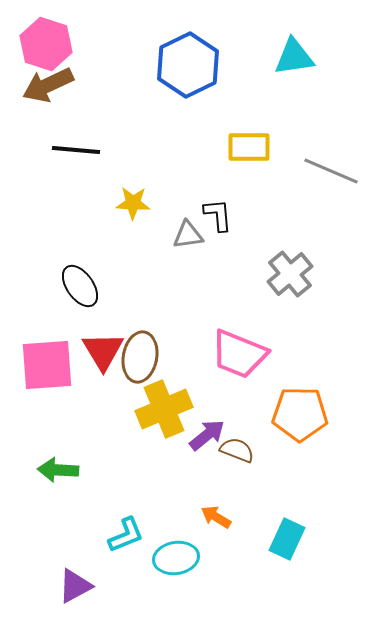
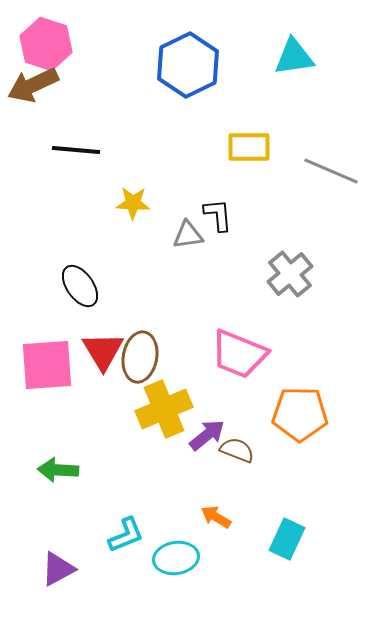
brown arrow: moved 15 px left
purple triangle: moved 17 px left, 17 px up
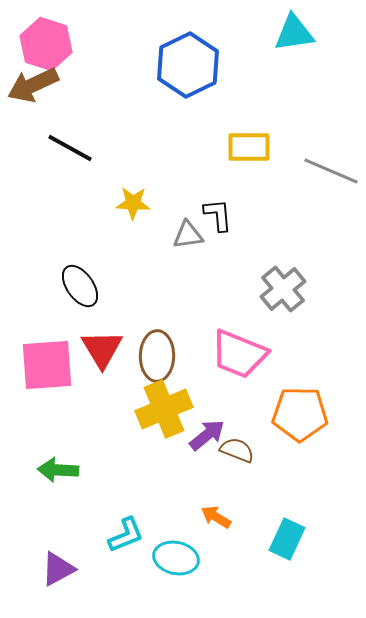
cyan triangle: moved 24 px up
black line: moved 6 px left, 2 px up; rotated 24 degrees clockwise
gray cross: moved 7 px left, 15 px down
red triangle: moved 1 px left, 2 px up
brown ellipse: moved 17 px right, 1 px up; rotated 9 degrees counterclockwise
cyan ellipse: rotated 21 degrees clockwise
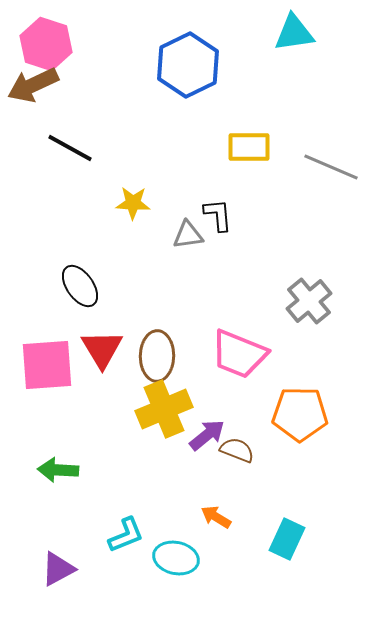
gray line: moved 4 px up
gray cross: moved 26 px right, 12 px down
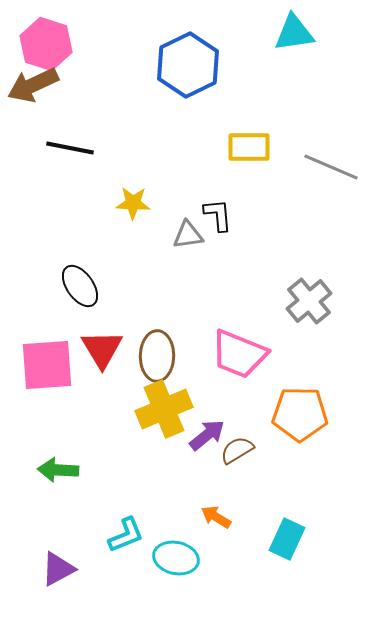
black line: rotated 18 degrees counterclockwise
brown semicircle: rotated 52 degrees counterclockwise
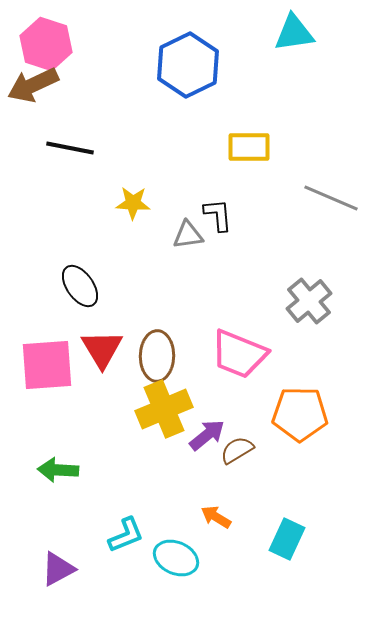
gray line: moved 31 px down
cyan ellipse: rotated 12 degrees clockwise
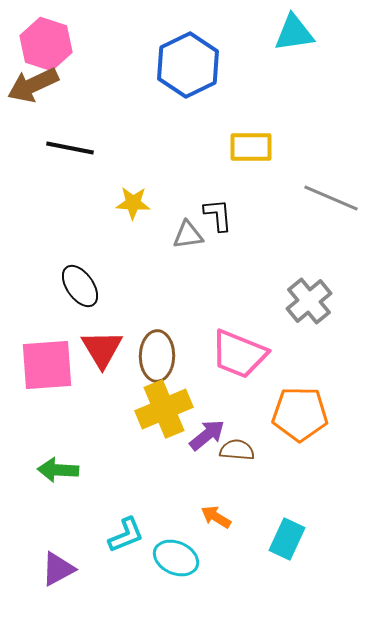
yellow rectangle: moved 2 px right
brown semicircle: rotated 36 degrees clockwise
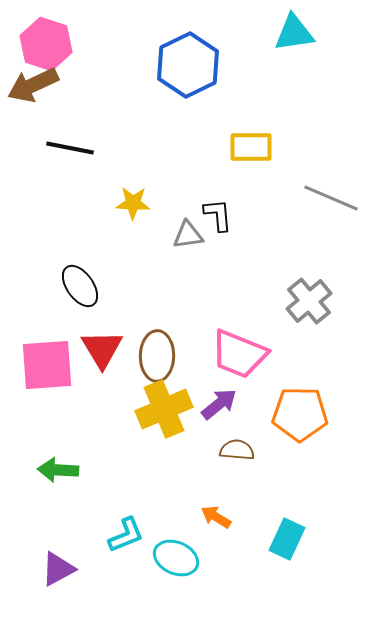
purple arrow: moved 12 px right, 31 px up
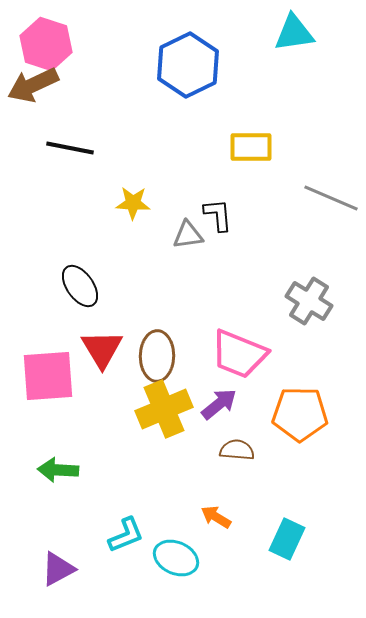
gray cross: rotated 18 degrees counterclockwise
pink square: moved 1 px right, 11 px down
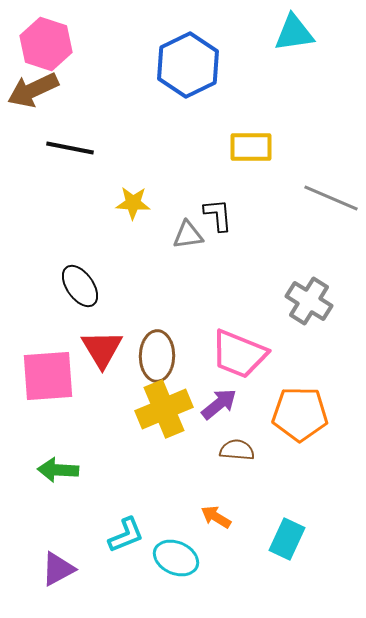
brown arrow: moved 5 px down
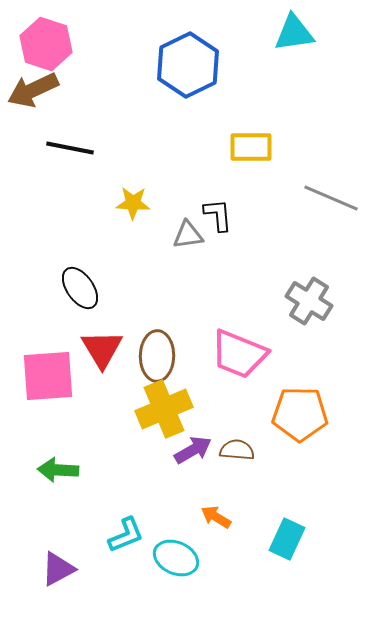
black ellipse: moved 2 px down
purple arrow: moved 26 px left, 46 px down; rotated 9 degrees clockwise
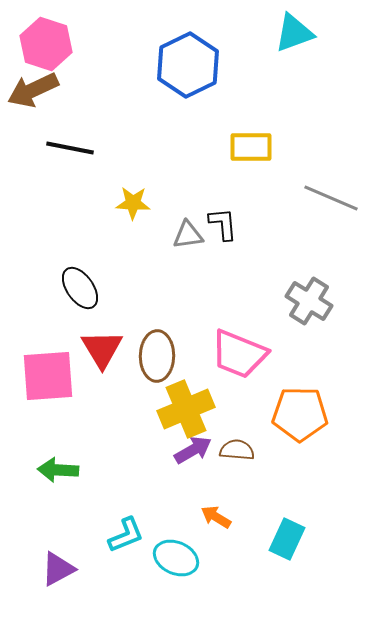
cyan triangle: rotated 12 degrees counterclockwise
black L-shape: moved 5 px right, 9 px down
yellow cross: moved 22 px right
